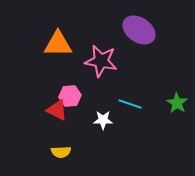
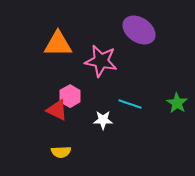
pink hexagon: rotated 25 degrees counterclockwise
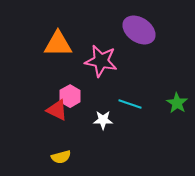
yellow semicircle: moved 5 px down; rotated 12 degrees counterclockwise
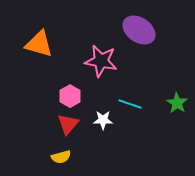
orange triangle: moved 19 px left; rotated 16 degrees clockwise
red triangle: moved 11 px right, 14 px down; rotated 45 degrees clockwise
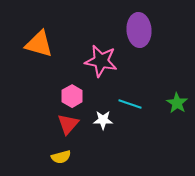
purple ellipse: rotated 52 degrees clockwise
pink hexagon: moved 2 px right
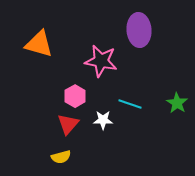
pink hexagon: moved 3 px right
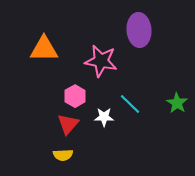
orange triangle: moved 5 px right, 5 px down; rotated 16 degrees counterclockwise
cyan line: rotated 25 degrees clockwise
white star: moved 1 px right, 3 px up
yellow semicircle: moved 2 px right, 2 px up; rotated 12 degrees clockwise
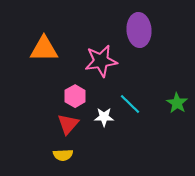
pink star: rotated 20 degrees counterclockwise
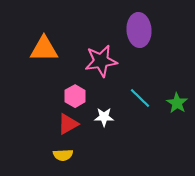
cyan line: moved 10 px right, 6 px up
red triangle: rotated 20 degrees clockwise
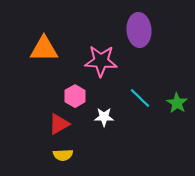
pink star: rotated 12 degrees clockwise
red triangle: moved 9 px left
